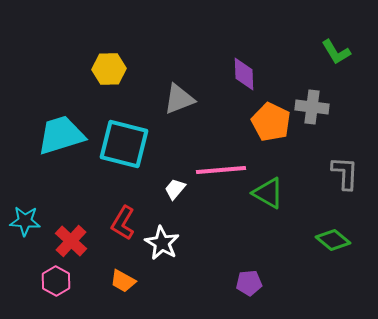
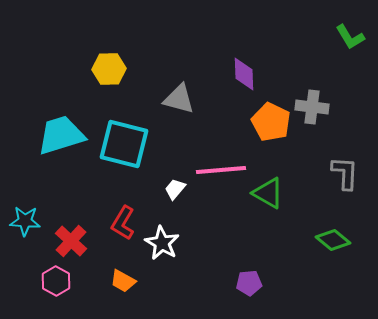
green L-shape: moved 14 px right, 15 px up
gray triangle: rotated 36 degrees clockwise
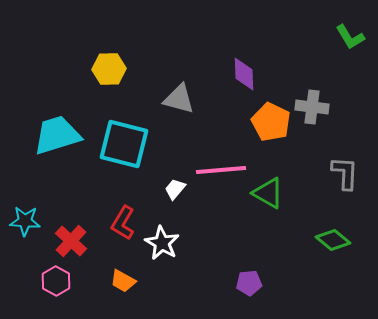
cyan trapezoid: moved 4 px left
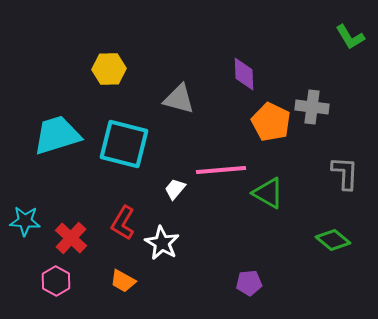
red cross: moved 3 px up
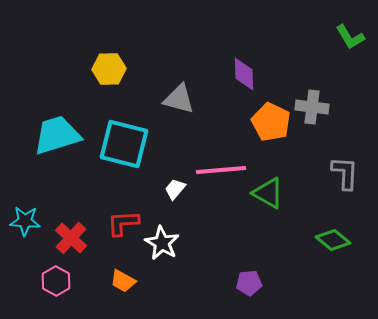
red L-shape: rotated 56 degrees clockwise
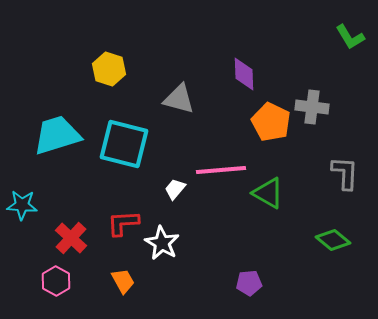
yellow hexagon: rotated 20 degrees clockwise
cyan star: moved 3 px left, 16 px up
orange trapezoid: rotated 148 degrees counterclockwise
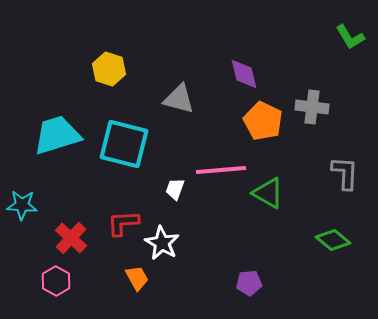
purple diamond: rotated 12 degrees counterclockwise
orange pentagon: moved 8 px left, 1 px up
white trapezoid: rotated 20 degrees counterclockwise
orange trapezoid: moved 14 px right, 3 px up
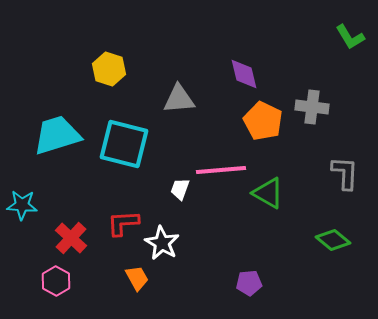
gray triangle: rotated 20 degrees counterclockwise
white trapezoid: moved 5 px right
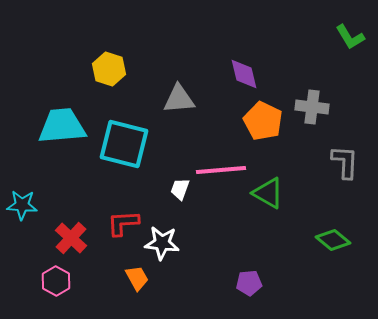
cyan trapezoid: moved 5 px right, 9 px up; rotated 12 degrees clockwise
gray L-shape: moved 11 px up
white star: rotated 24 degrees counterclockwise
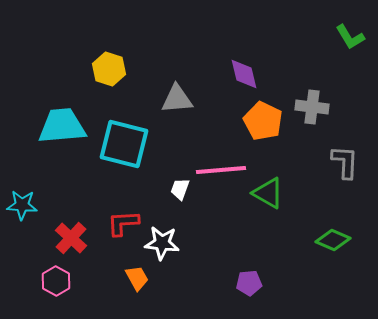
gray triangle: moved 2 px left
green diamond: rotated 16 degrees counterclockwise
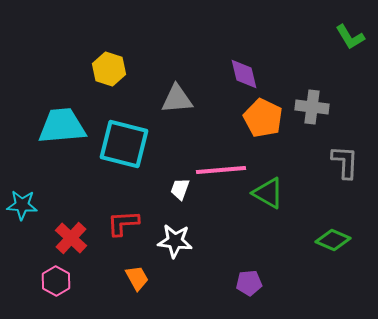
orange pentagon: moved 3 px up
white star: moved 13 px right, 2 px up
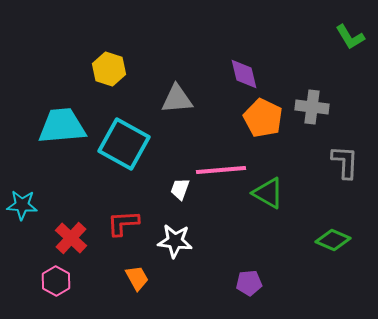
cyan square: rotated 15 degrees clockwise
